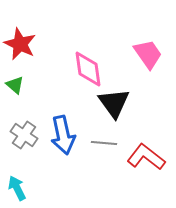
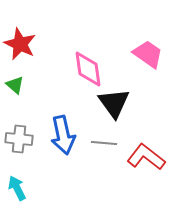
pink trapezoid: rotated 20 degrees counterclockwise
gray cross: moved 5 px left, 4 px down; rotated 28 degrees counterclockwise
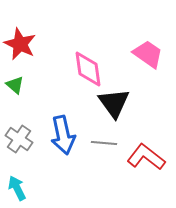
gray cross: rotated 28 degrees clockwise
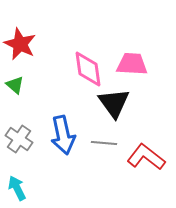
pink trapezoid: moved 16 px left, 10 px down; rotated 32 degrees counterclockwise
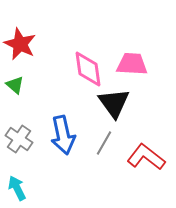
gray line: rotated 65 degrees counterclockwise
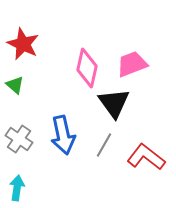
red star: moved 3 px right
pink trapezoid: rotated 24 degrees counterclockwise
pink diamond: moved 1 px left, 1 px up; rotated 21 degrees clockwise
gray line: moved 2 px down
cyan arrow: rotated 35 degrees clockwise
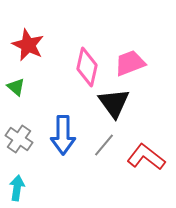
red star: moved 5 px right, 1 px down
pink trapezoid: moved 2 px left, 1 px up
pink diamond: moved 1 px up
green triangle: moved 1 px right, 2 px down
blue arrow: rotated 12 degrees clockwise
gray line: rotated 10 degrees clockwise
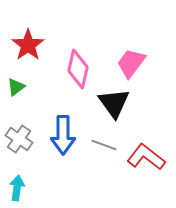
red star: rotated 12 degrees clockwise
pink trapezoid: moved 1 px right; rotated 32 degrees counterclockwise
pink diamond: moved 9 px left, 2 px down
green triangle: rotated 42 degrees clockwise
gray line: rotated 70 degrees clockwise
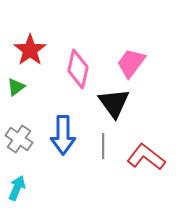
red star: moved 2 px right, 5 px down
gray line: moved 1 px left, 1 px down; rotated 70 degrees clockwise
cyan arrow: rotated 15 degrees clockwise
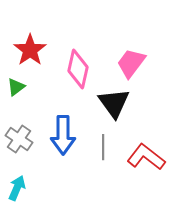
gray line: moved 1 px down
